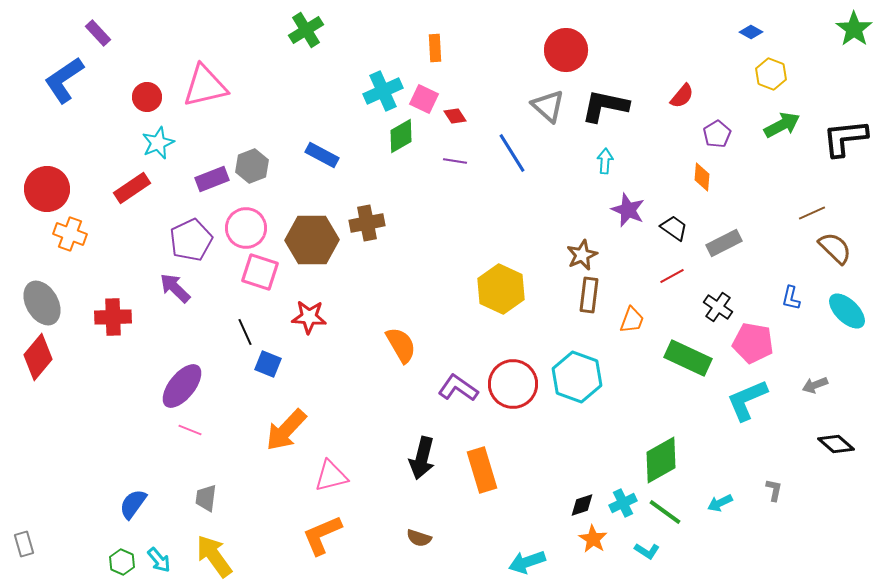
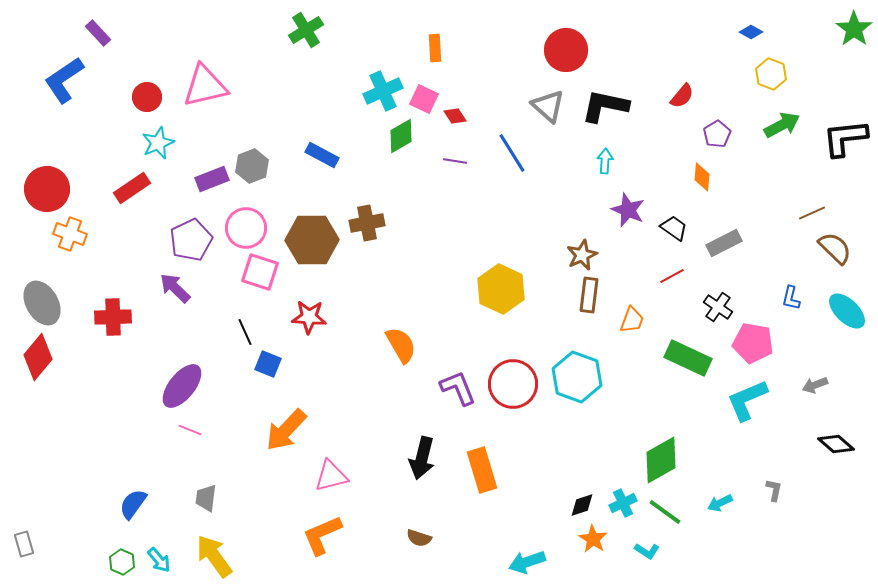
purple L-shape at (458, 388): rotated 33 degrees clockwise
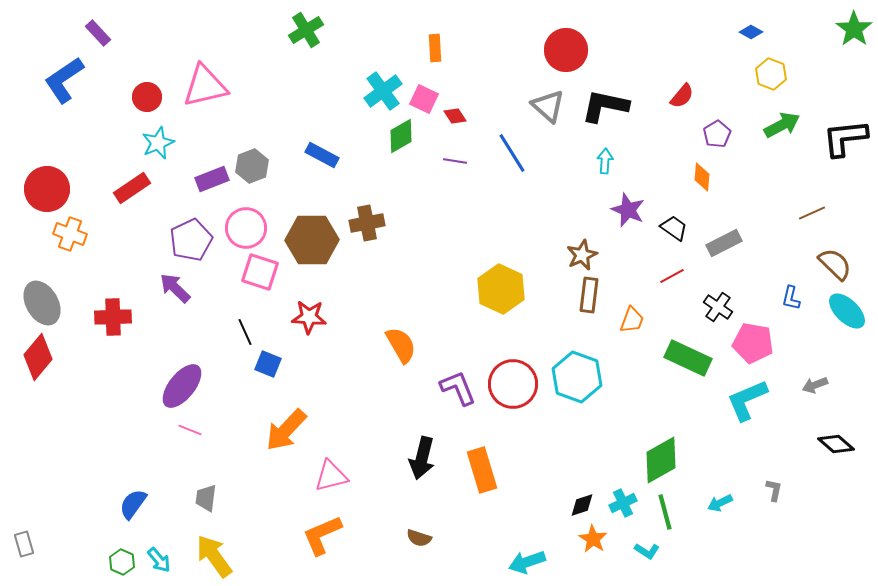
cyan cross at (383, 91): rotated 12 degrees counterclockwise
brown semicircle at (835, 248): moved 16 px down
green line at (665, 512): rotated 39 degrees clockwise
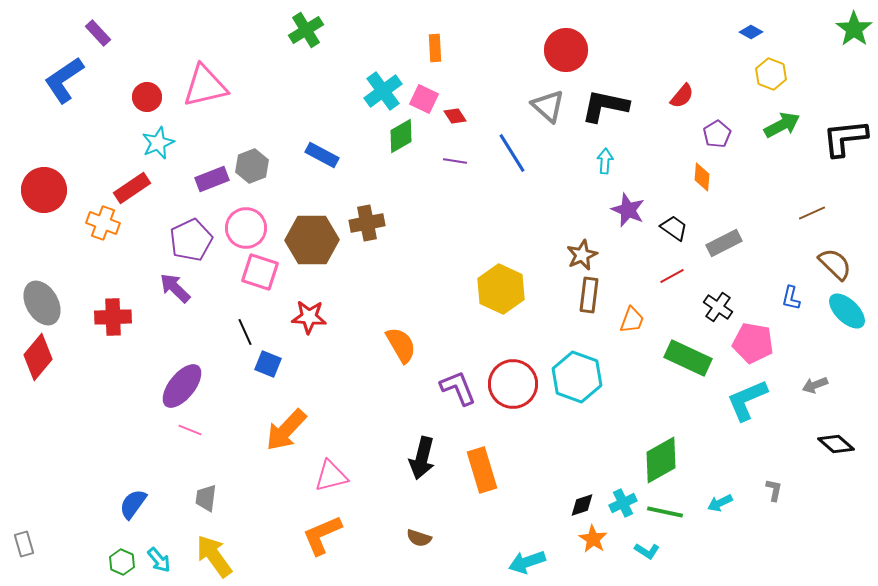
red circle at (47, 189): moved 3 px left, 1 px down
orange cross at (70, 234): moved 33 px right, 11 px up
green line at (665, 512): rotated 63 degrees counterclockwise
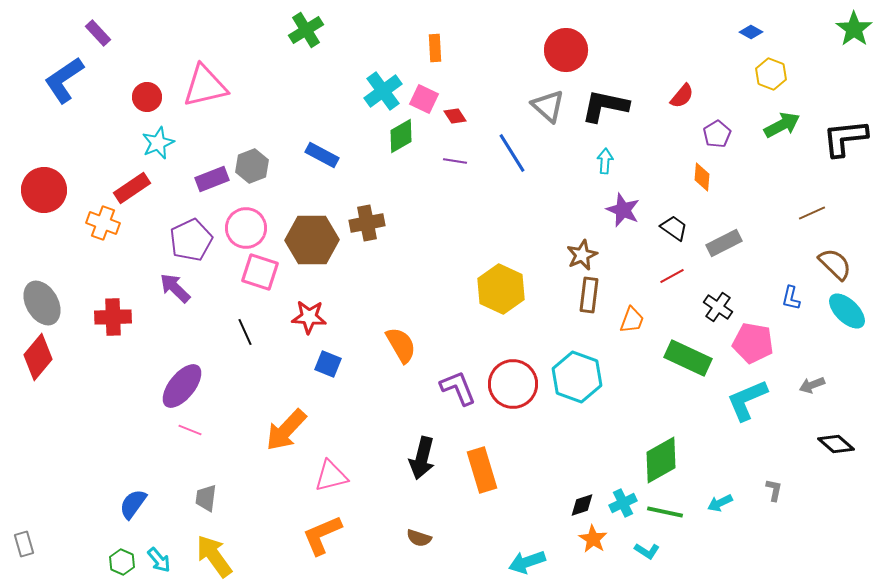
purple star at (628, 210): moved 5 px left
blue square at (268, 364): moved 60 px right
gray arrow at (815, 385): moved 3 px left
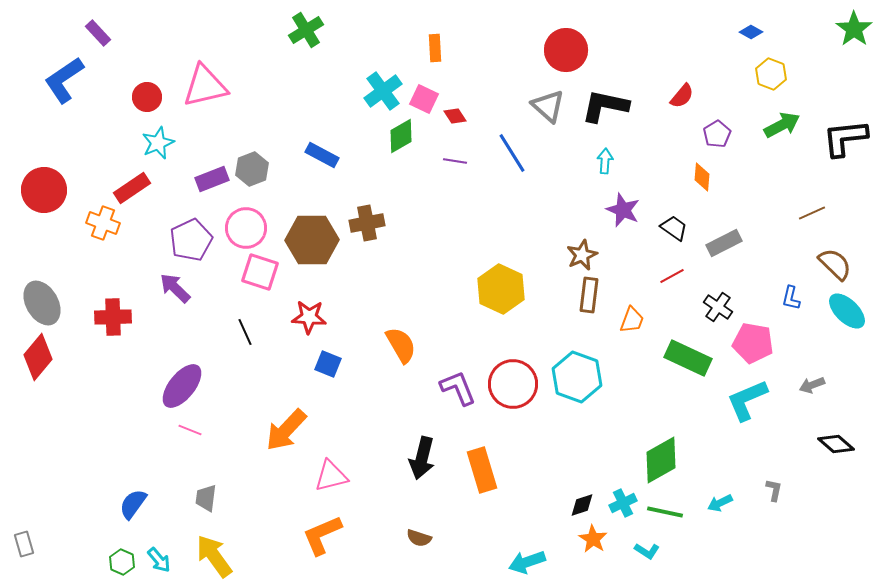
gray hexagon at (252, 166): moved 3 px down
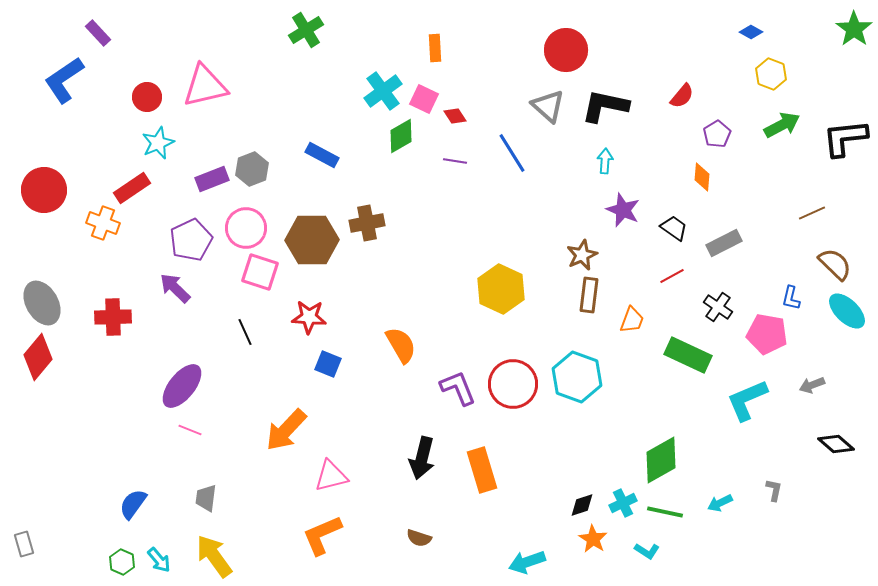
pink pentagon at (753, 343): moved 14 px right, 9 px up
green rectangle at (688, 358): moved 3 px up
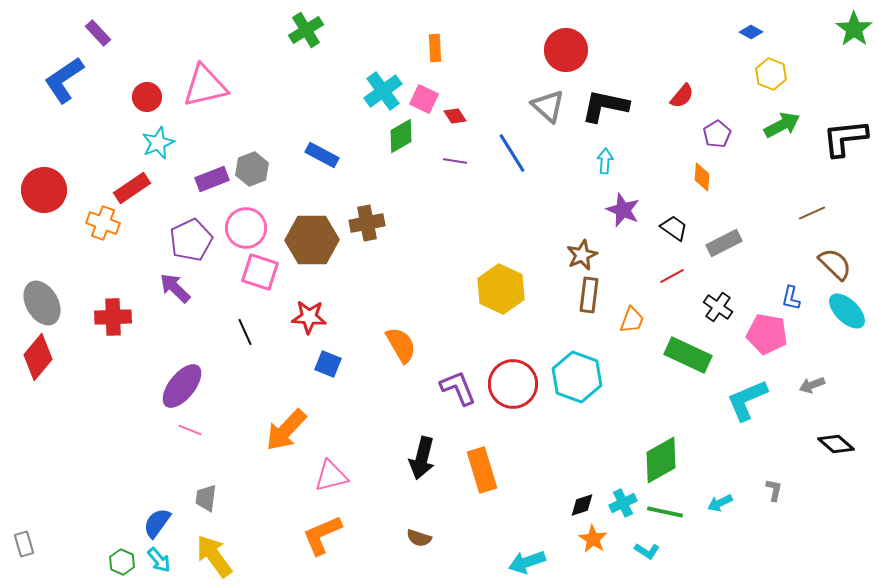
blue semicircle at (133, 504): moved 24 px right, 19 px down
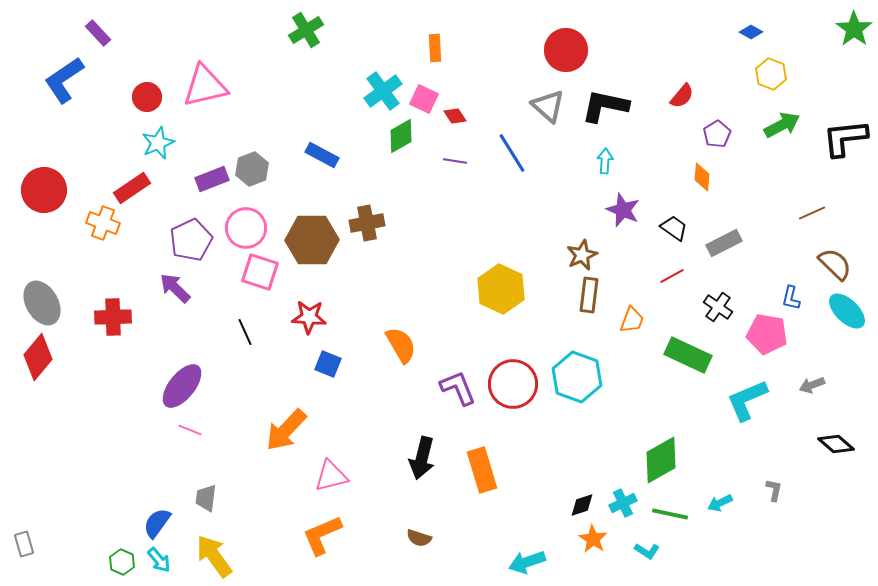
green line at (665, 512): moved 5 px right, 2 px down
